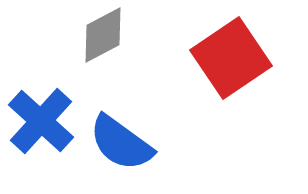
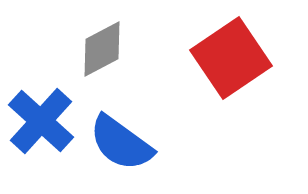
gray diamond: moved 1 px left, 14 px down
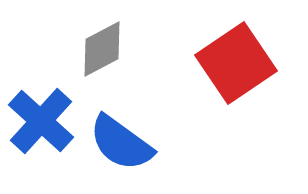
red square: moved 5 px right, 5 px down
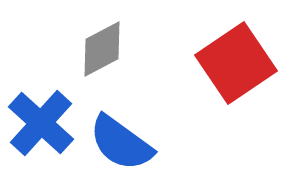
blue cross: moved 2 px down
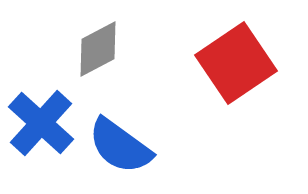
gray diamond: moved 4 px left
blue semicircle: moved 1 px left, 3 px down
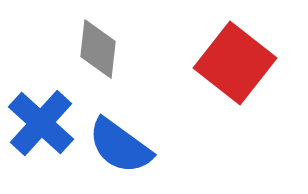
gray diamond: rotated 56 degrees counterclockwise
red square: moved 1 px left; rotated 18 degrees counterclockwise
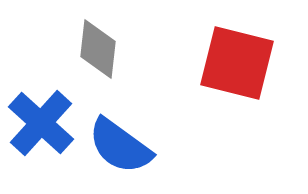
red square: moved 2 px right; rotated 24 degrees counterclockwise
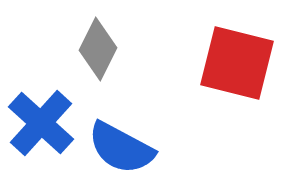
gray diamond: rotated 20 degrees clockwise
blue semicircle: moved 1 px right, 2 px down; rotated 8 degrees counterclockwise
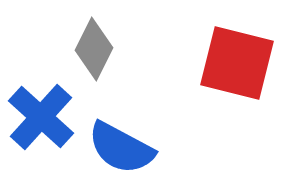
gray diamond: moved 4 px left
blue cross: moved 6 px up
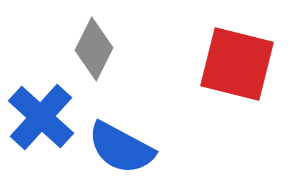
red square: moved 1 px down
